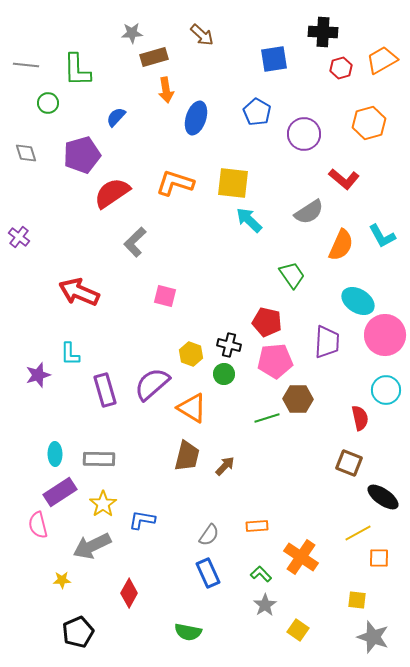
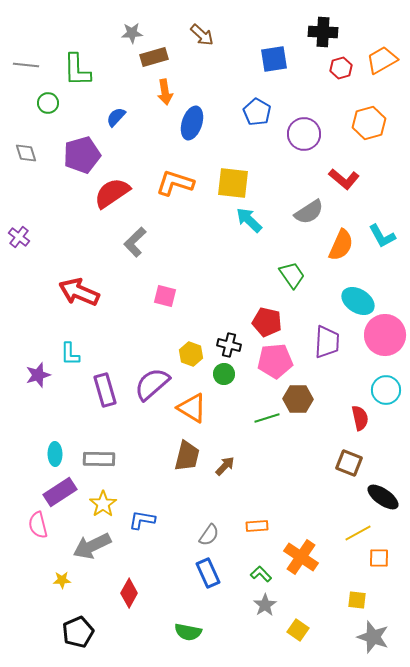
orange arrow at (166, 90): moved 1 px left, 2 px down
blue ellipse at (196, 118): moved 4 px left, 5 px down
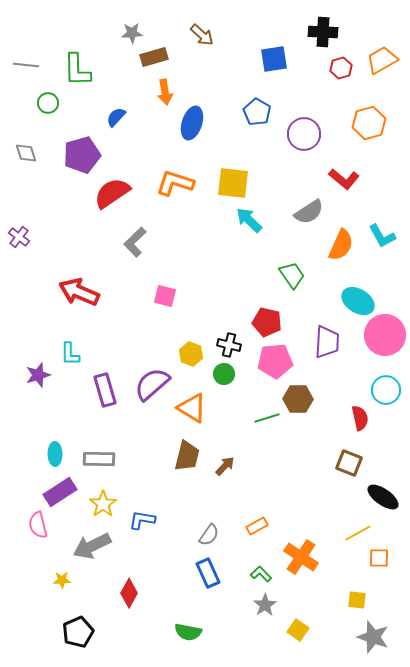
orange rectangle at (257, 526): rotated 25 degrees counterclockwise
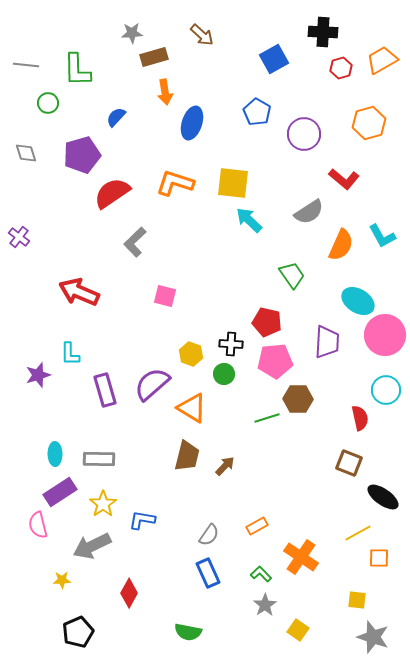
blue square at (274, 59): rotated 20 degrees counterclockwise
black cross at (229, 345): moved 2 px right, 1 px up; rotated 10 degrees counterclockwise
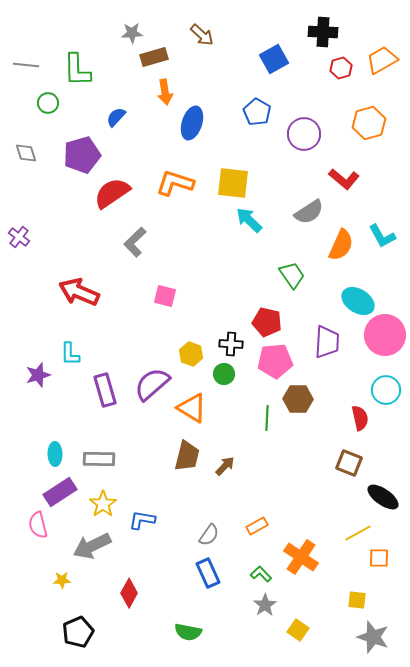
green line at (267, 418): rotated 70 degrees counterclockwise
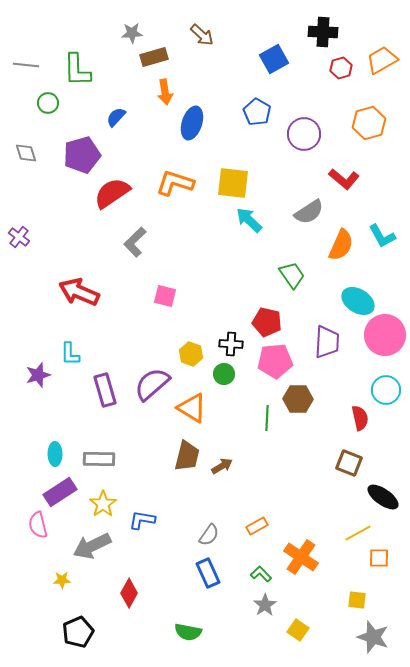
brown arrow at (225, 466): moved 3 px left; rotated 15 degrees clockwise
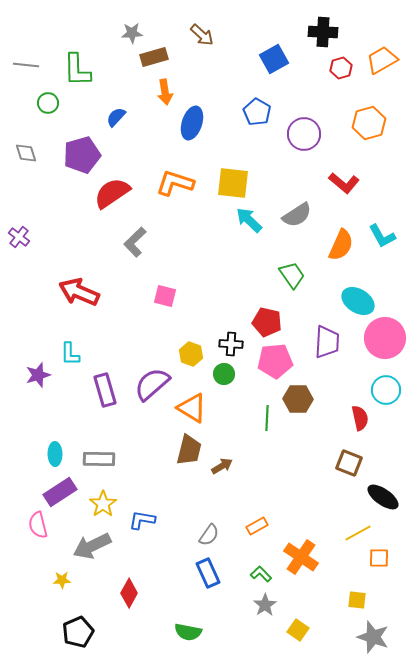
red L-shape at (344, 179): moved 4 px down
gray semicircle at (309, 212): moved 12 px left, 3 px down
pink circle at (385, 335): moved 3 px down
brown trapezoid at (187, 456): moved 2 px right, 6 px up
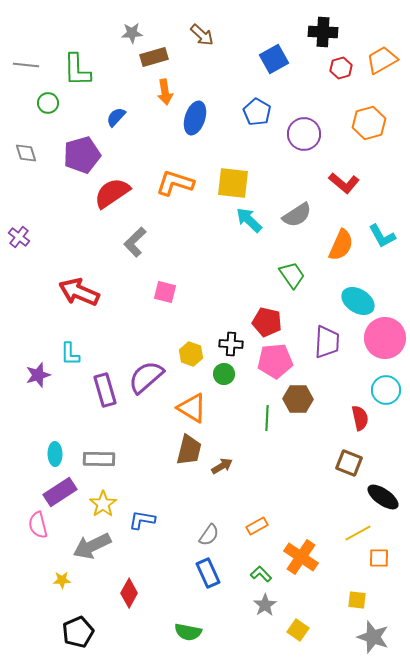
blue ellipse at (192, 123): moved 3 px right, 5 px up
pink square at (165, 296): moved 4 px up
purple semicircle at (152, 384): moved 6 px left, 7 px up
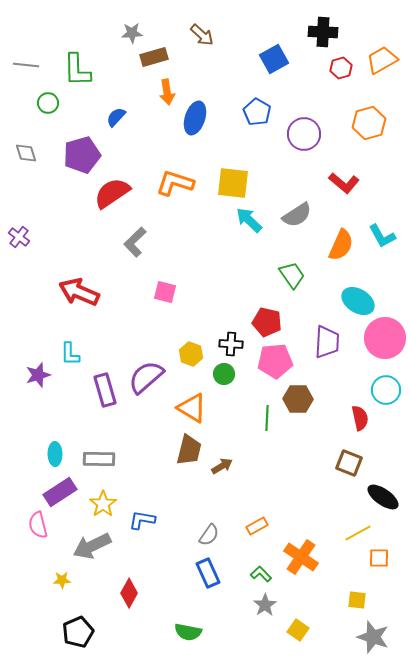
orange arrow at (165, 92): moved 2 px right
